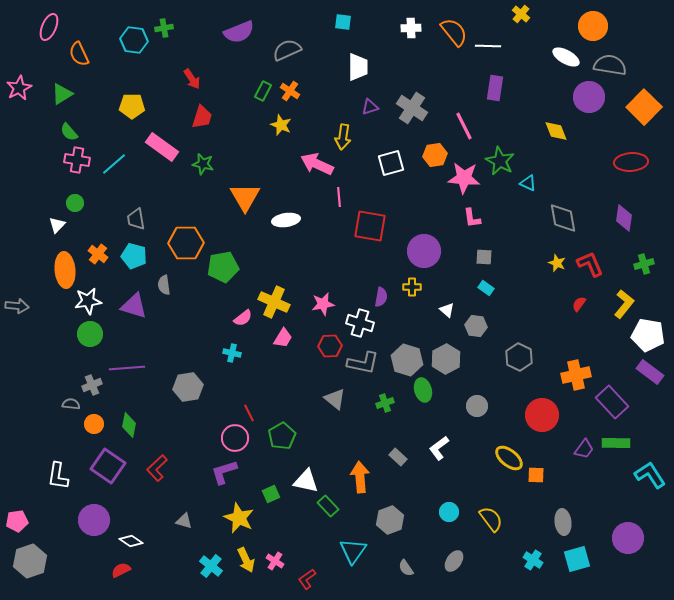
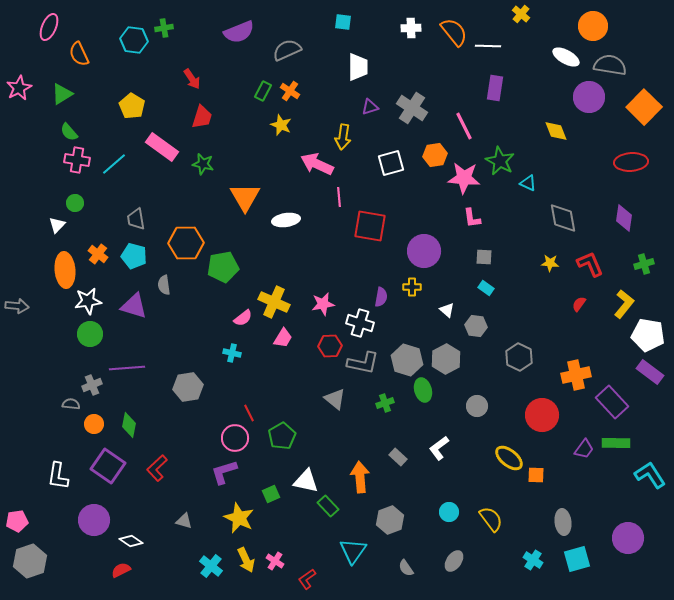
yellow pentagon at (132, 106): rotated 30 degrees clockwise
yellow star at (557, 263): moved 7 px left; rotated 18 degrees counterclockwise
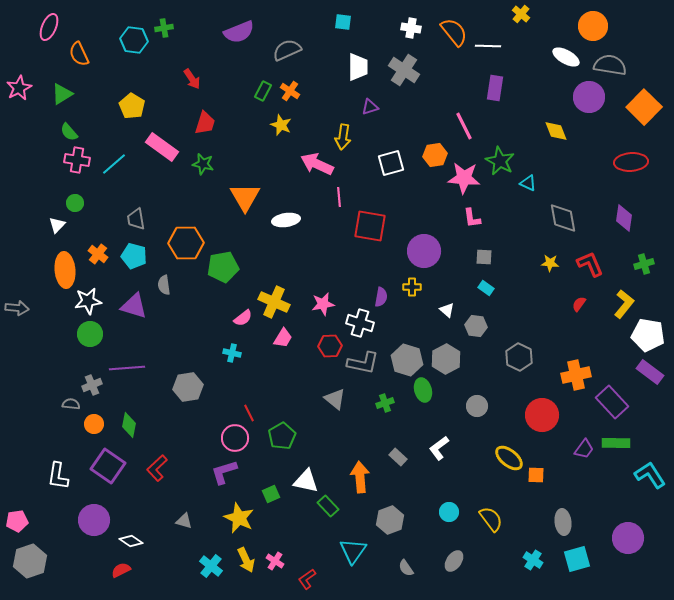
white cross at (411, 28): rotated 12 degrees clockwise
gray cross at (412, 108): moved 8 px left, 38 px up
red trapezoid at (202, 117): moved 3 px right, 6 px down
gray arrow at (17, 306): moved 2 px down
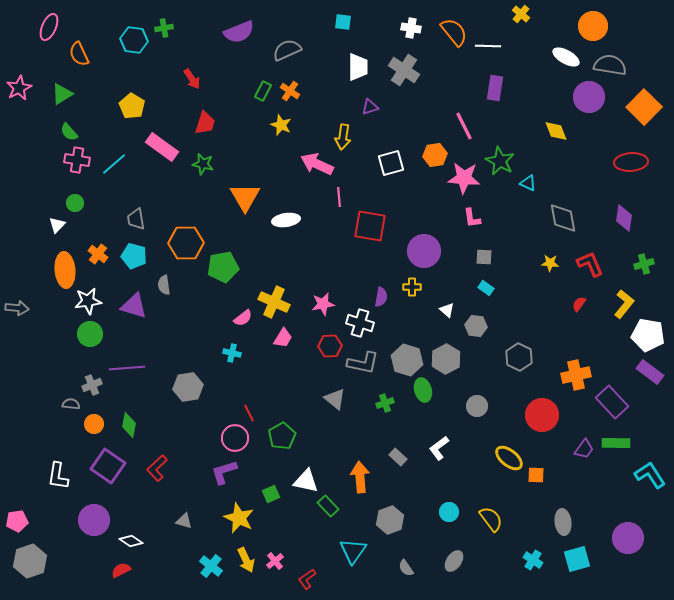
pink cross at (275, 561): rotated 18 degrees clockwise
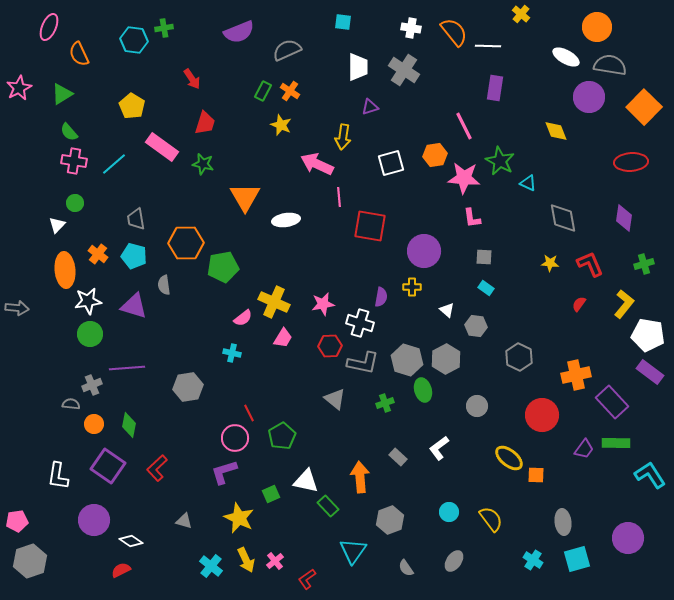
orange circle at (593, 26): moved 4 px right, 1 px down
pink cross at (77, 160): moved 3 px left, 1 px down
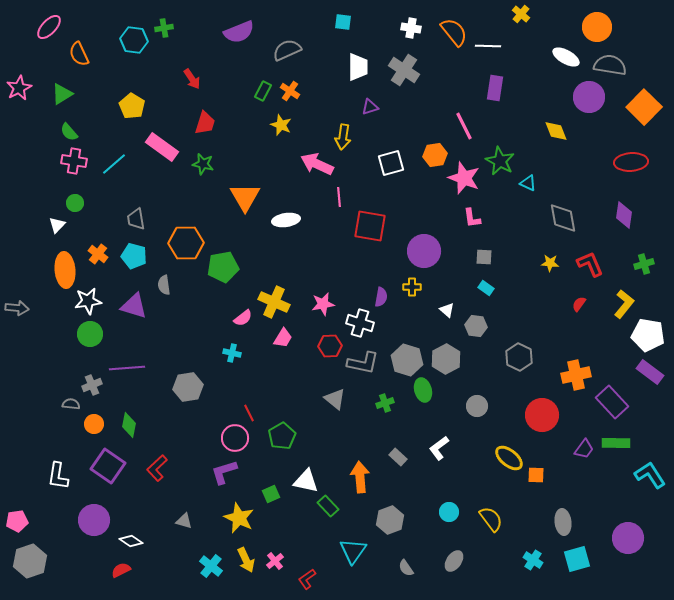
pink ellipse at (49, 27): rotated 20 degrees clockwise
pink star at (464, 178): rotated 16 degrees clockwise
purple diamond at (624, 218): moved 3 px up
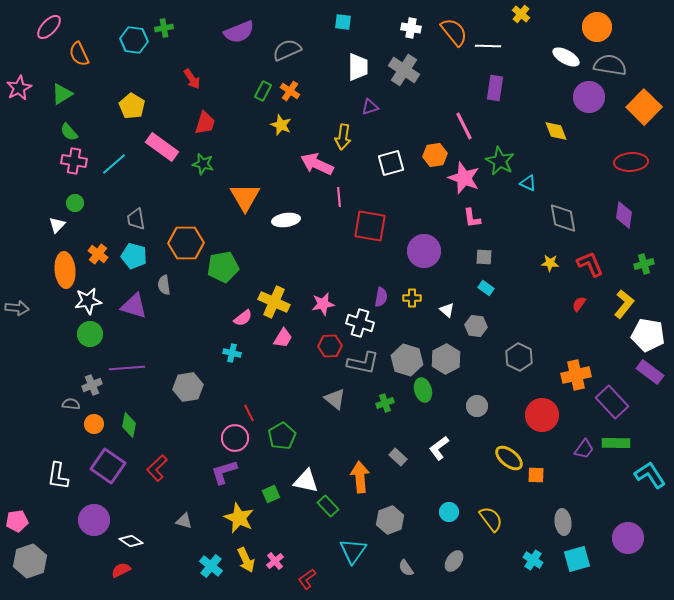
yellow cross at (412, 287): moved 11 px down
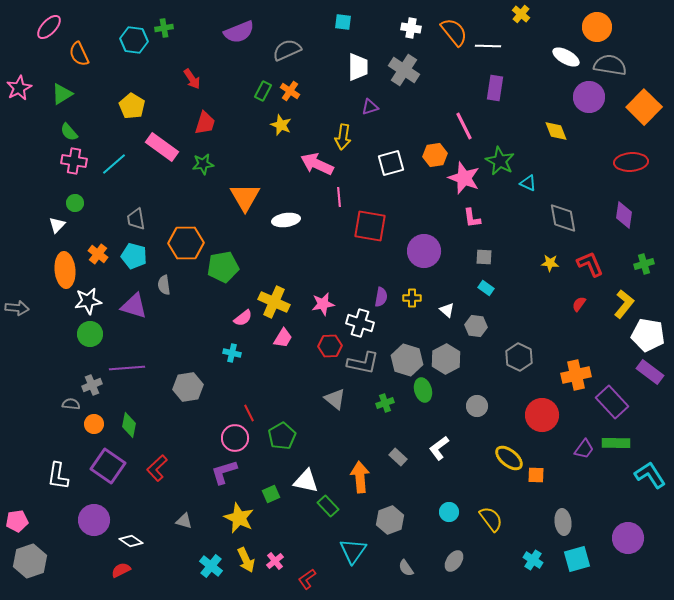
green star at (203, 164): rotated 20 degrees counterclockwise
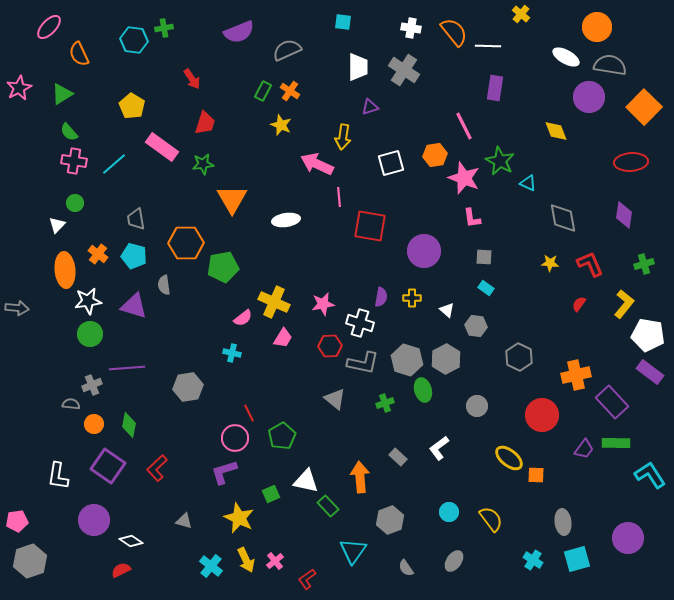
orange triangle at (245, 197): moved 13 px left, 2 px down
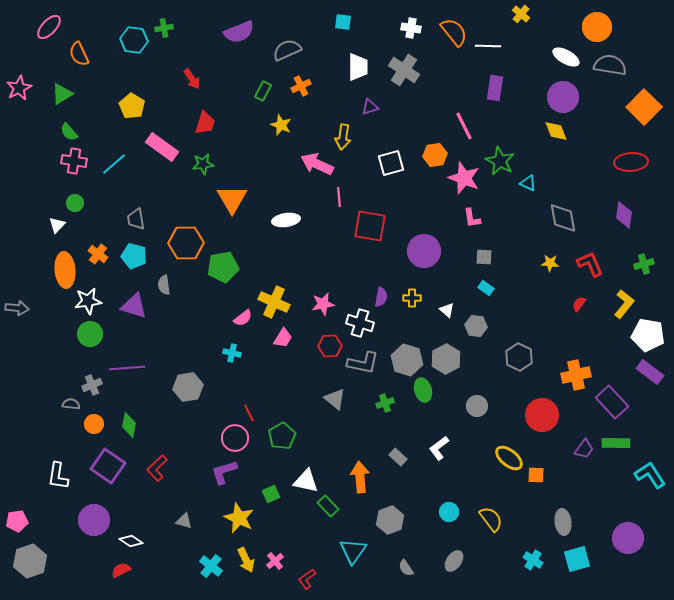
orange cross at (290, 91): moved 11 px right, 5 px up; rotated 30 degrees clockwise
purple circle at (589, 97): moved 26 px left
